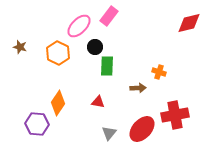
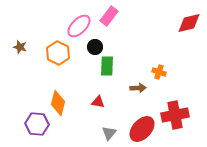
orange diamond: rotated 20 degrees counterclockwise
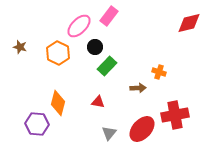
green rectangle: rotated 42 degrees clockwise
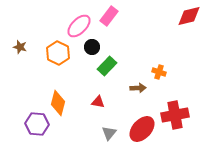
red diamond: moved 7 px up
black circle: moved 3 px left
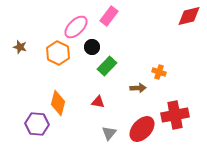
pink ellipse: moved 3 px left, 1 px down
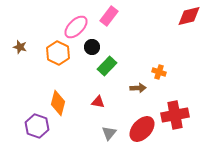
purple hexagon: moved 2 px down; rotated 15 degrees clockwise
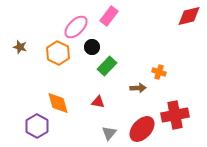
orange diamond: rotated 30 degrees counterclockwise
purple hexagon: rotated 10 degrees clockwise
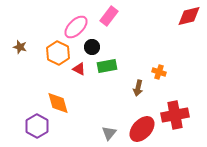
green rectangle: rotated 36 degrees clockwise
brown arrow: rotated 105 degrees clockwise
red triangle: moved 19 px left, 33 px up; rotated 16 degrees clockwise
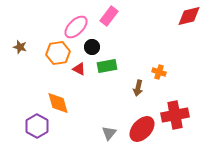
orange hexagon: rotated 25 degrees clockwise
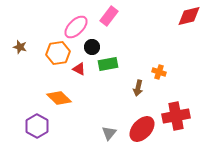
green rectangle: moved 1 px right, 2 px up
orange diamond: moved 1 px right, 5 px up; rotated 30 degrees counterclockwise
red cross: moved 1 px right, 1 px down
